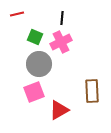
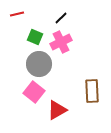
black line: moved 1 px left; rotated 40 degrees clockwise
pink square: rotated 30 degrees counterclockwise
red triangle: moved 2 px left
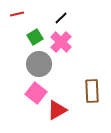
green square: rotated 35 degrees clockwise
pink cross: rotated 20 degrees counterclockwise
pink square: moved 2 px right, 1 px down
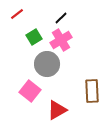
red line: rotated 24 degrees counterclockwise
green square: moved 1 px left
pink cross: moved 2 px up; rotated 15 degrees clockwise
gray circle: moved 8 px right
pink square: moved 6 px left, 2 px up
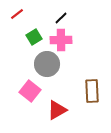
pink cross: rotated 30 degrees clockwise
